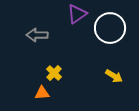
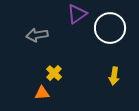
gray arrow: rotated 10 degrees counterclockwise
yellow arrow: rotated 66 degrees clockwise
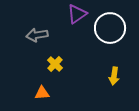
yellow cross: moved 1 px right, 9 px up
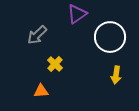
white circle: moved 9 px down
gray arrow: rotated 35 degrees counterclockwise
yellow arrow: moved 2 px right, 1 px up
orange triangle: moved 1 px left, 2 px up
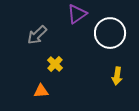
white circle: moved 4 px up
yellow arrow: moved 1 px right, 1 px down
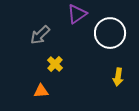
gray arrow: moved 3 px right
yellow arrow: moved 1 px right, 1 px down
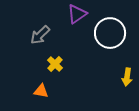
yellow arrow: moved 9 px right
orange triangle: rotated 14 degrees clockwise
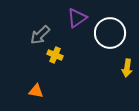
purple triangle: moved 4 px down
yellow cross: moved 9 px up; rotated 21 degrees counterclockwise
yellow arrow: moved 9 px up
orange triangle: moved 5 px left
